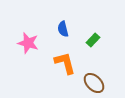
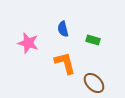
green rectangle: rotated 64 degrees clockwise
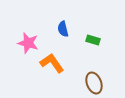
orange L-shape: moved 13 px left; rotated 20 degrees counterclockwise
brown ellipse: rotated 25 degrees clockwise
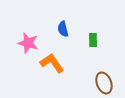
green rectangle: rotated 72 degrees clockwise
brown ellipse: moved 10 px right
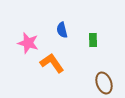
blue semicircle: moved 1 px left, 1 px down
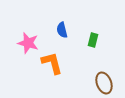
green rectangle: rotated 16 degrees clockwise
orange L-shape: rotated 20 degrees clockwise
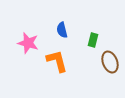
orange L-shape: moved 5 px right, 2 px up
brown ellipse: moved 6 px right, 21 px up
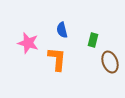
orange L-shape: moved 2 px up; rotated 20 degrees clockwise
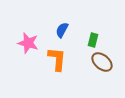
blue semicircle: rotated 42 degrees clockwise
brown ellipse: moved 8 px left; rotated 30 degrees counterclockwise
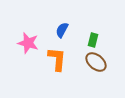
brown ellipse: moved 6 px left
